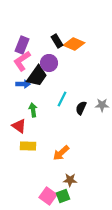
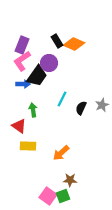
gray star: rotated 24 degrees counterclockwise
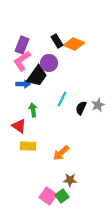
gray star: moved 4 px left
green square: moved 1 px left; rotated 16 degrees counterclockwise
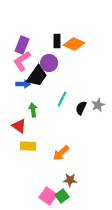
black rectangle: rotated 32 degrees clockwise
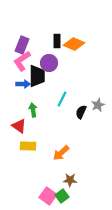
black trapezoid: rotated 35 degrees counterclockwise
black semicircle: moved 4 px down
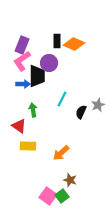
brown star: rotated 16 degrees clockwise
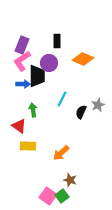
orange diamond: moved 9 px right, 15 px down
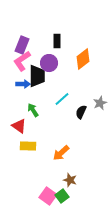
orange diamond: rotated 60 degrees counterclockwise
cyan line: rotated 21 degrees clockwise
gray star: moved 2 px right, 2 px up
green arrow: rotated 24 degrees counterclockwise
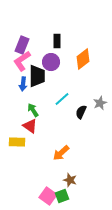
purple circle: moved 2 px right, 1 px up
blue arrow: rotated 96 degrees clockwise
red triangle: moved 11 px right
yellow rectangle: moved 11 px left, 4 px up
green square: rotated 16 degrees clockwise
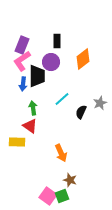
green arrow: moved 2 px up; rotated 24 degrees clockwise
orange arrow: rotated 72 degrees counterclockwise
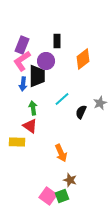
purple circle: moved 5 px left, 1 px up
